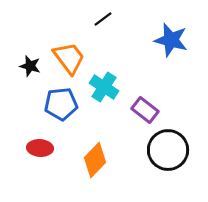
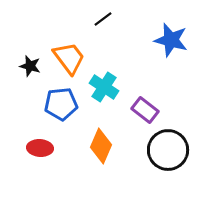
orange diamond: moved 6 px right, 14 px up; rotated 20 degrees counterclockwise
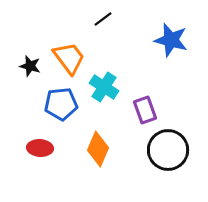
purple rectangle: rotated 32 degrees clockwise
orange diamond: moved 3 px left, 3 px down
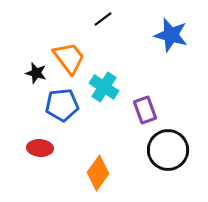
blue star: moved 5 px up
black star: moved 6 px right, 7 px down
blue pentagon: moved 1 px right, 1 px down
orange diamond: moved 24 px down; rotated 12 degrees clockwise
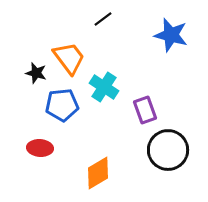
orange diamond: rotated 24 degrees clockwise
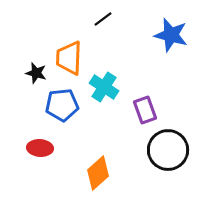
orange trapezoid: rotated 141 degrees counterclockwise
orange diamond: rotated 12 degrees counterclockwise
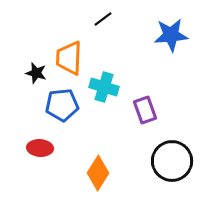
blue star: rotated 20 degrees counterclockwise
cyan cross: rotated 16 degrees counterclockwise
black circle: moved 4 px right, 11 px down
orange diamond: rotated 16 degrees counterclockwise
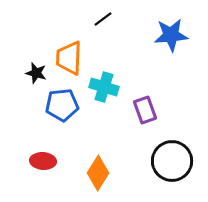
red ellipse: moved 3 px right, 13 px down
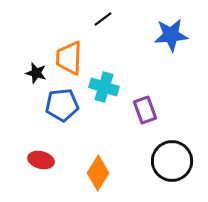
red ellipse: moved 2 px left, 1 px up; rotated 10 degrees clockwise
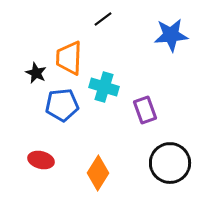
black star: rotated 10 degrees clockwise
black circle: moved 2 px left, 2 px down
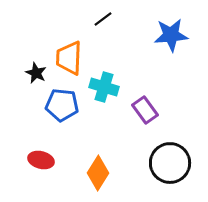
blue pentagon: rotated 12 degrees clockwise
purple rectangle: rotated 16 degrees counterclockwise
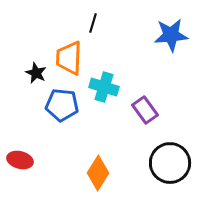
black line: moved 10 px left, 4 px down; rotated 36 degrees counterclockwise
red ellipse: moved 21 px left
